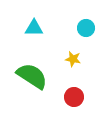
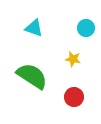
cyan triangle: rotated 18 degrees clockwise
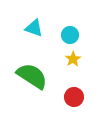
cyan circle: moved 16 px left, 7 px down
yellow star: rotated 28 degrees clockwise
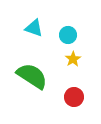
cyan circle: moved 2 px left
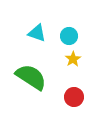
cyan triangle: moved 3 px right, 5 px down
cyan circle: moved 1 px right, 1 px down
green semicircle: moved 1 px left, 1 px down
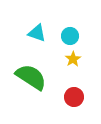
cyan circle: moved 1 px right
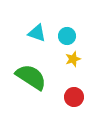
cyan circle: moved 3 px left
yellow star: rotated 14 degrees clockwise
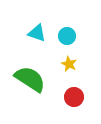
yellow star: moved 4 px left, 5 px down; rotated 28 degrees counterclockwise
green semicircle: moved 1 px left, 2 px down
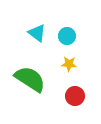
cyan triangle: rotated 18 degrees clockwise
yellow star: rotated 21 degrees counterclockwise
red circle: moved 1 px right, 1 px up
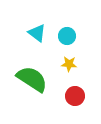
green semicircle: moved 2 px right
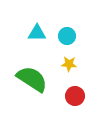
cyan triangle: rotated 36 degrees counterclockwise
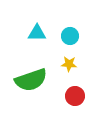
cyan circle: moved 3 px right
green semicircle: moved 1 px left, 1 px down; rotated 128 degrees clockwise
